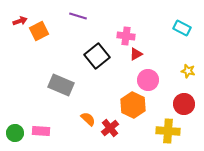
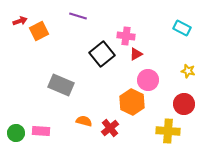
black square: moved 5 px right, 2 px up
orange hexagon: moved 1 px left, 3 px up
orange semicircle: moved 4 px left, 2 px down; rotated 28 degrees counterclockwise
green circle: moved 1 px right
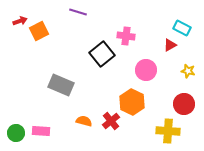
purple line: moved 4 px up
red triangle: moved 34 px right, 9 px up
pink circle: moved 2 px left, 10 px up
red cross: moved 1 px right, 7 px up
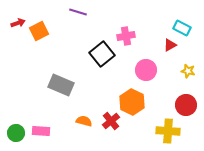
red arrow: moved 2 px left, 2 px down
pink cross: rotated 18 degrees counterclockwise
red circle: moved 2 px right, 1 px down
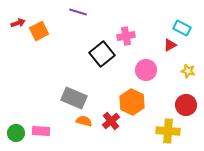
gray rectangle: moved 13 px right, 13 px down
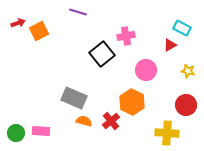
yellow cross: moved 1 px left, 2 px down
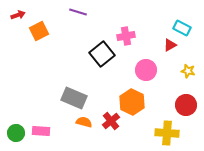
red arrow: moved 8 px up
orange semicircle: moved 1 px down
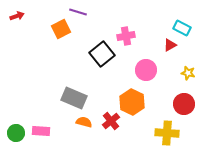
red arrow: moved 1 px left, 1 px down
orange square: moved 22 px right, 2 px up
yellow star: moved 2 px down
red circle: moved 2 px left, 1 px up
